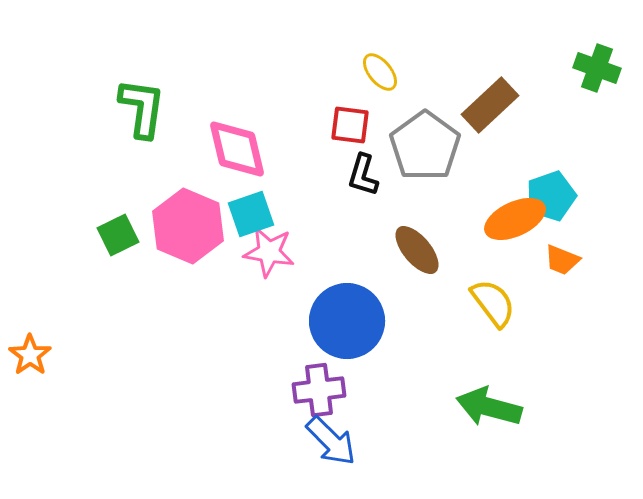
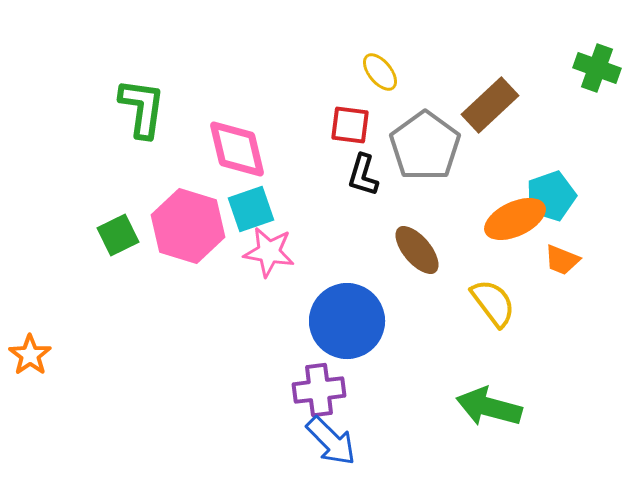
cyan square: moved 5 px up
pink hexagon: rotated 6 degrees counterclockwise
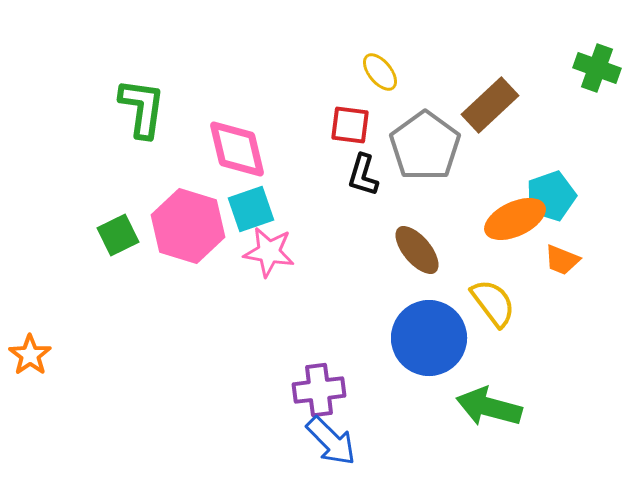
blue circle: moved 82 px right, 17 px down
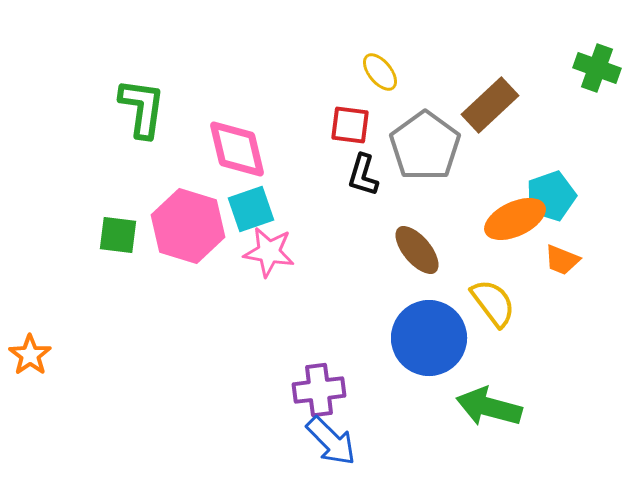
green square: rotated 33 degrees clockwise
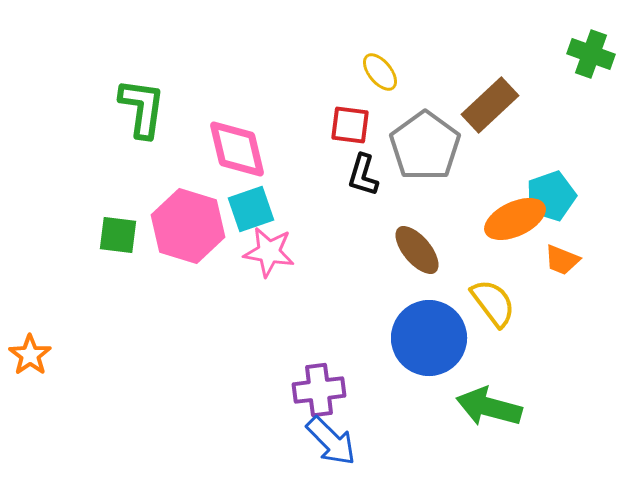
green cross: moved 6 px left, 14 px up
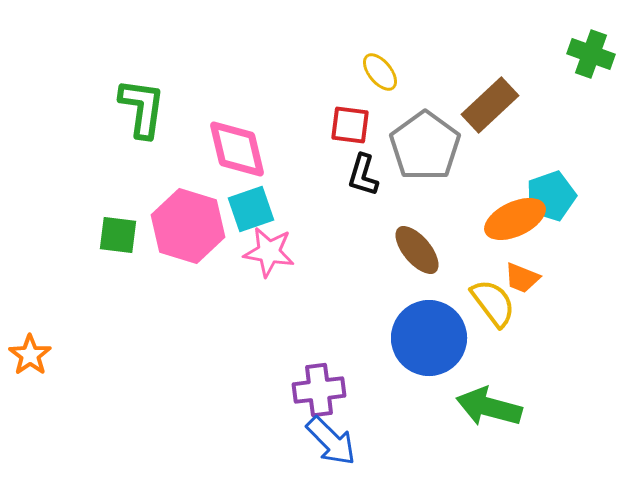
orange trapezoid: moved 40 px left, 18 px down
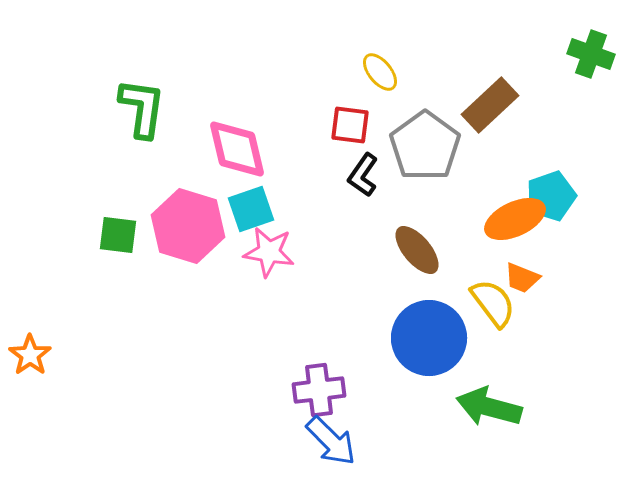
black L-shape: rotated 18 degrees clockwise
